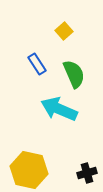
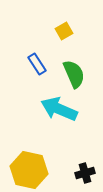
yellow square: rotated 12 degrees clockwise
black cross: moved 2 px left
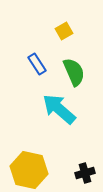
green semicircle: moved 2 px up
cyan arrow: rotated 18 degrees clockwise
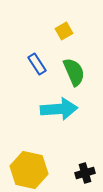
cyan arrow: rotated 135 degrees clockwise
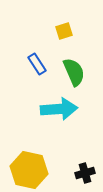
yellow square: rotated 12 degrees clockwise
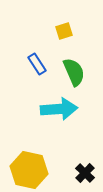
black cross: rotated 30 degrees counterclockwise
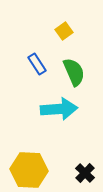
yellow square: rotated 18 degrees counterclockwise
yellow hexagon: rotated 9 degrees counterclockwise
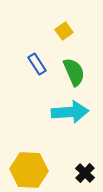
cyan arrow: moved 11 px right, 3 px down
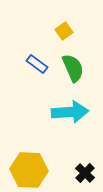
blue rectangle: rotated 20 degrees counterclockwise
green semicircle: moved 1 px left, 4 px up
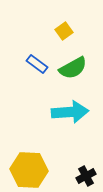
green semicircle: rotated 84 degrees clockwise
black cross: moved 1 px right, 3 px down; rotated 18 degrees clockwise
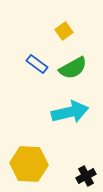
cyan arrow: rotated 9 degrees counterclockwise
yellow hexagon: moved 6 px up
